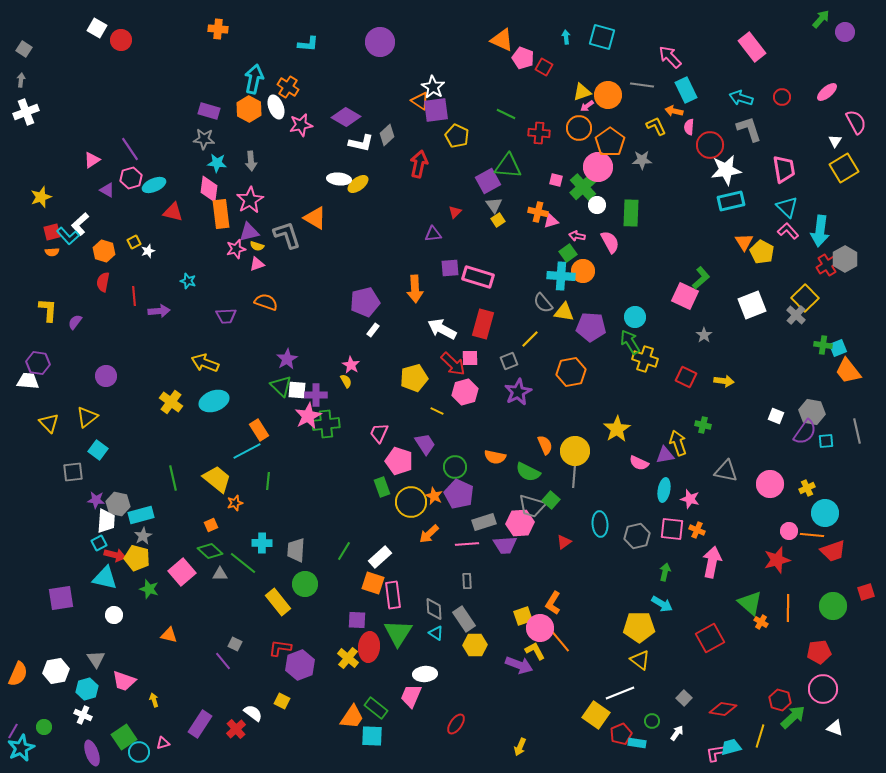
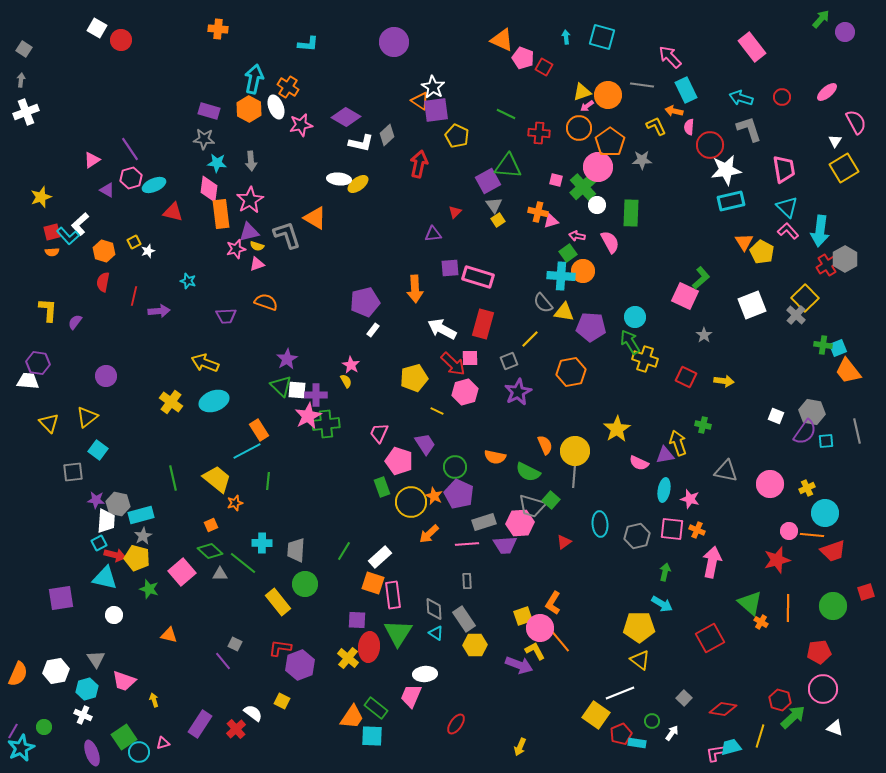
purple circle at (380, 42): moved 14 px right
red line at (134, 296): rotated 18 degrees clockwise
white arrow at (677, 733): moved 5 px left
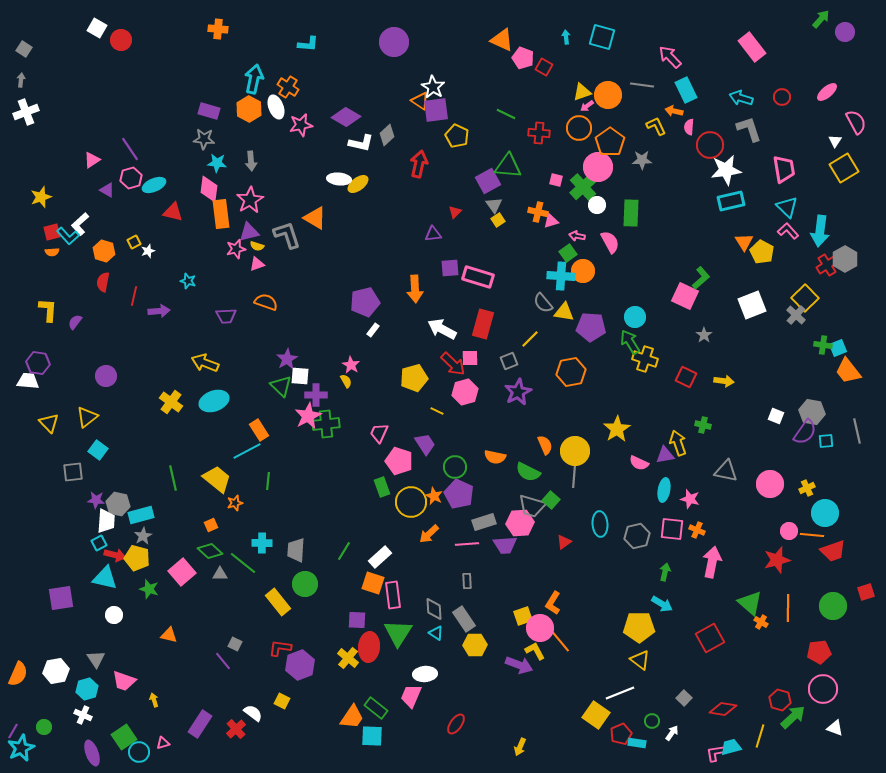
white square at (297, 390): moved 3 px right, 14 px up
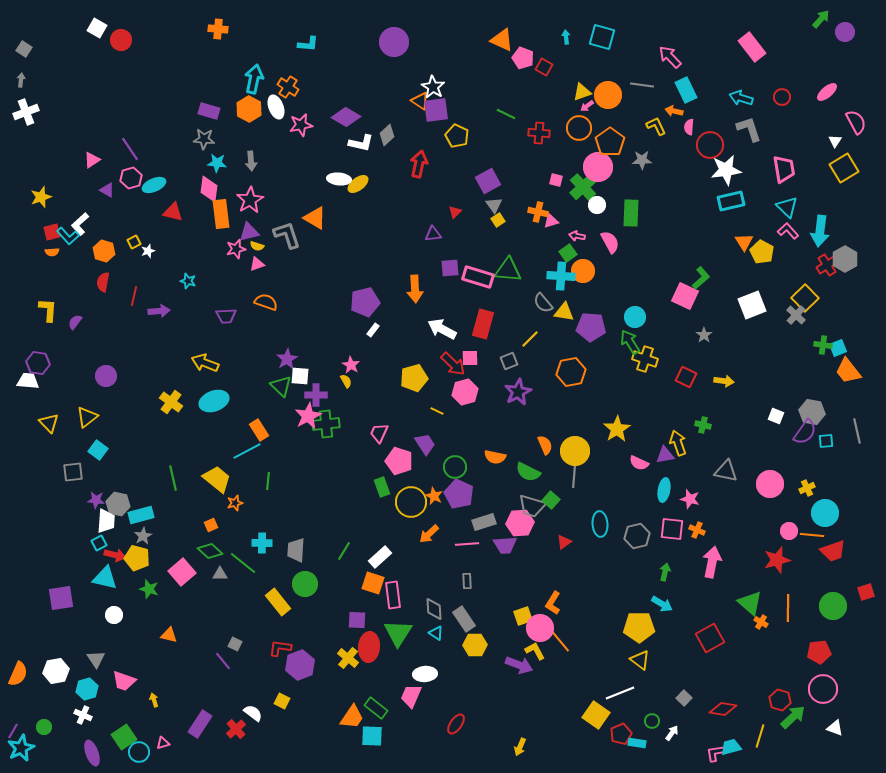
green triangle at (508, 166): moved 104 px down
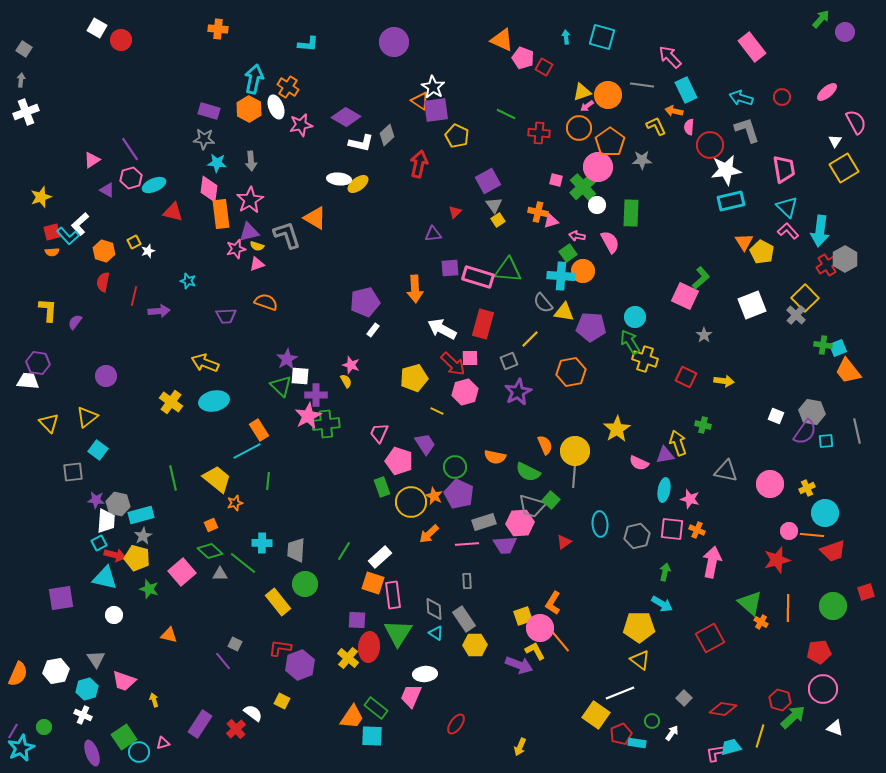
gray L-shape at (749, 129): moved 2 px left, 1 px down
pink star at (351, 365): rotated 12 degrees counterclockwise
cyan ellipse at (214, 401): rotated 8 degrees clockwise
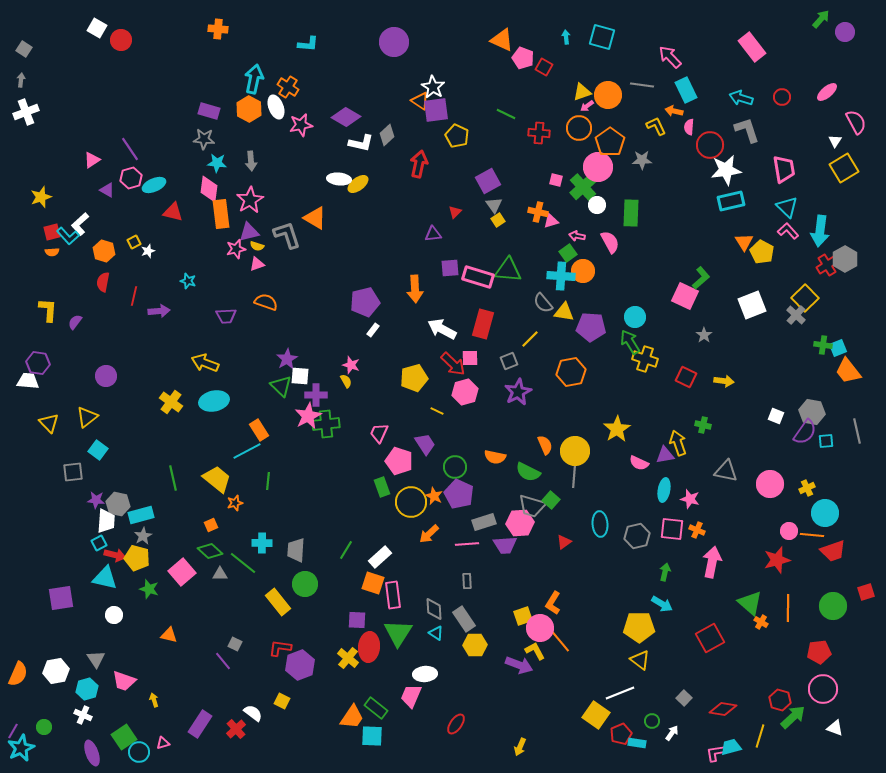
green line at (344, 551): moved 2 px right, 1 px up
